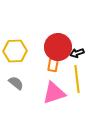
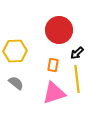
red circle: moved 1 px right, 17 px up
black arrow: rotated 24 degrees counterclockwise
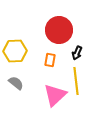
black arrow: rotated 24 degrees counterclockwise
orange rectangle: moved 3 px left, 5 px up
yellow line: moved 1 px left, 2 px down
pink triangle: moved 1 px right, 2 px down; rotated 25 degrees counterclockwise
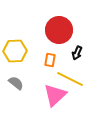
yellow line: moved 6 px left, 2 px up; rotated 56 degrees counterclockwise
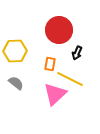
orange rectangle: moved 4 px down
pink triangle: moved 1 px up
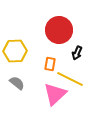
gray semicircle: moved 1 px right
